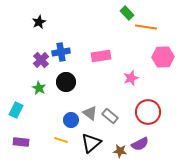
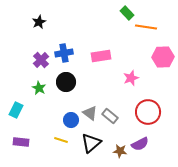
blue cross: moved 3 px right, 1 px down
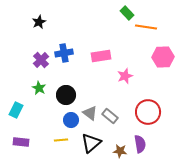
pink star: moved 6 px left, 2 px up
black circle: moved 13 px down
yellow line: rotated 24 degrees counterclockwise
purple semicircle: rotated 72 degrees counterclockwise
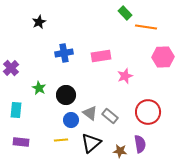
green rectangle: moved 2 px left
purple cross: moved 30 px left, 8 px down
cyan rectangle: rotated 21 degrees counterclockwise
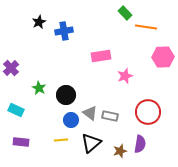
blue cross: moved 22 px up
cyan rectangle: rotated 70 degrees counterclockwise
gray rectangle: rotated 28 degrees counterclockwise
purple semicircle: rotated 18 degrees clockwise
brown star: rotated 24 degrees counterclockwise
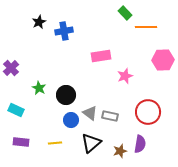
orange line: rotated 10 degrees counterclockwise
pink hexagon: moved 3 px down
yellow line: moved 6 px left, 3 px down
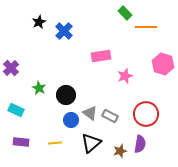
blue cross: rotated 36 degrees counterclockwise
pink hexagon: moved 4 px down; rotated 20 degrees clockwise
red circle: moved 2 px left, 2 px down
gray rectangle: rotated 14 degrees clockwise
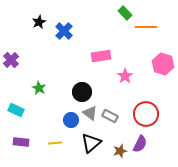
purple cross: moved 8 px up
pink star: rotated 14 degrees counterclockwise
black circle: moved 16 px right, 3 px up
purple semicircle: rotated 18 degrees clockwise
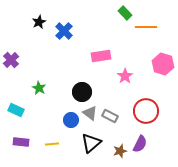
red circle: moved 3 px up
yellow line: moved 3 px left, 1 px down
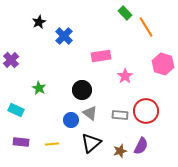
orange line: rotated 60 degrees clockwise
blue cross: moved 5 px down
black circle: moved 2 px up
gray rectangle: moved 10 px right, 1 px up; rotated 21 degrees counterclockwise
purple semicircle: moved 1 px right, 2 px down
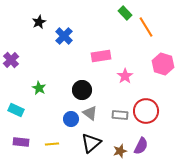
blue circle: moved 1 px up
